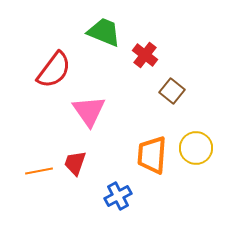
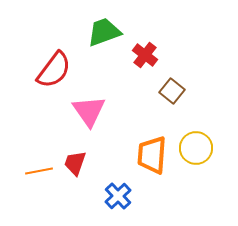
green trapezoid: rotated 42 degrees counterclockwise
blue cross: rotated 16 degrees counterclockwise
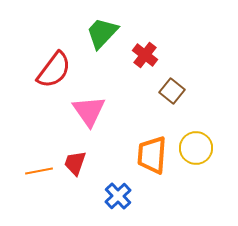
green trapezoid: moved 2 px left, 1 px down; rotated 27 degrees counterclockwise
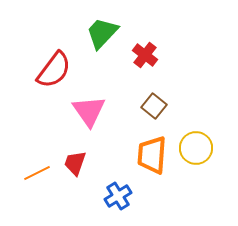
brown square: moved 18 px left, 15 px down
orange line: moved 2 px left, 2 px down; rotated 16 degrees counterclockwise
blue cross: rotated 12 degrees clockwise
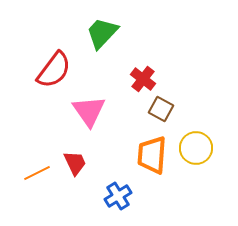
red cross: moved 2 px left, 24 px down
brown square: moved 7 px right, 3 px down; rotated 10 degrees counterclockwise
red trapezoid: rotated 136 degrees clockwise
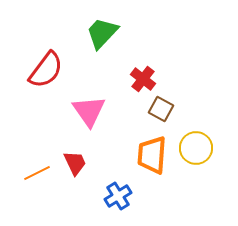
red semicircle: moved 8 px left
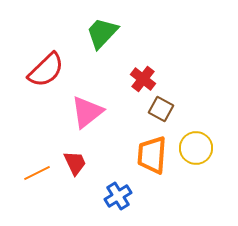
red semicircle: rotated 9 degrees clockwise
pink triangle: moved 2 px left, 1 px down; rotated 27 degrees clockwise
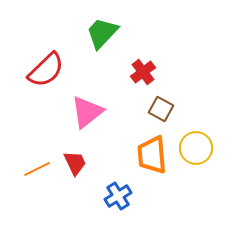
red cross: moved 7 px up; rotated 15 degrees clockwise
orange trapezoid: rotated 9 degrees counterclockwise
orange line: moved 4 px up
